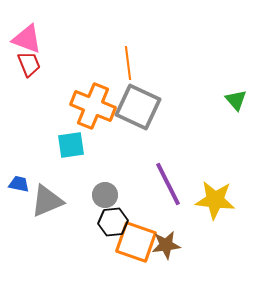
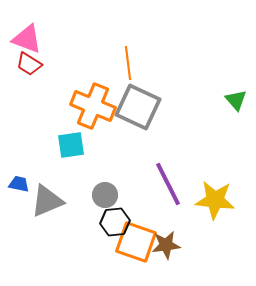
red trapezoid: rotated 144 degrees clockwise
black hexagon: moved 2 px right
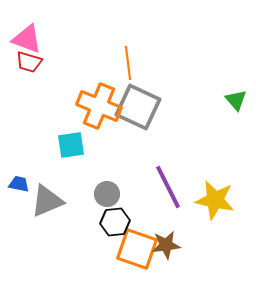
red trapezoid: moved 2 px up; rotated 16 degrees counterclockwise
orange cross: moved 6 px right
purple line: moved 3 px down
gray circle: moved 2 px right, 1 px up
yellow star: rotated 6 degrees clockwise
orange square: moved 1 px right, 7 px down
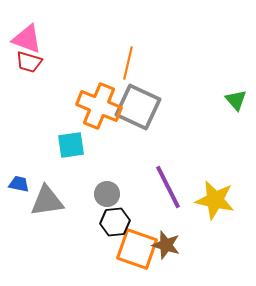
orange line: rotated 20 degrees clockwise
gray triangle: rotated 15 degrees clockwise
brown star: rotated 24 degrees clockwise
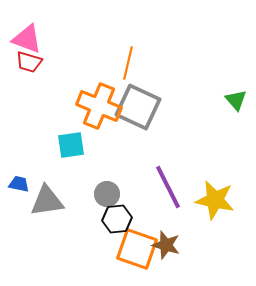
black hexagon: moved 2 px right, 3 px up
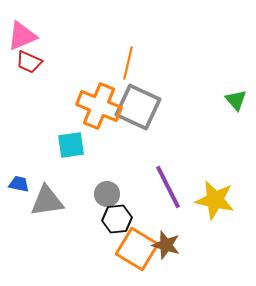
pink triangle: moved 5 px left, 3 px up; rotated 44 degrees counterclockwise
red trapezoid: rotated 8 degrees clockwise
orange square: rotated 12 degrees clockwise
